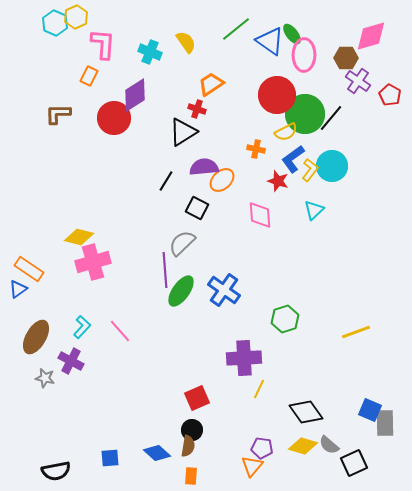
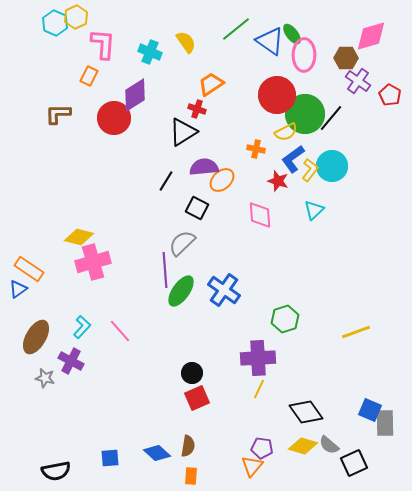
purple cross at (244, 358): moved 14 px right
black circle at (192, 430): moved 57 px up
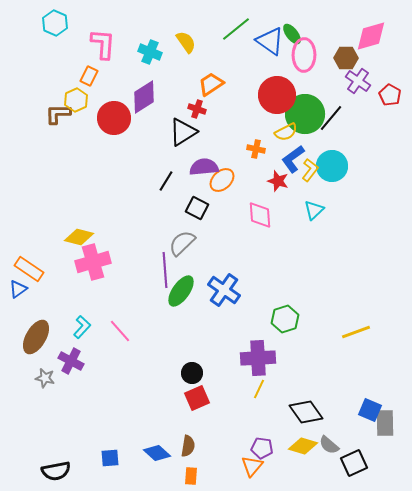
yellow hexagon at (76, 17): moved 83 px down
purple diamond at (135, 95): moved 9 px right, 2 px down
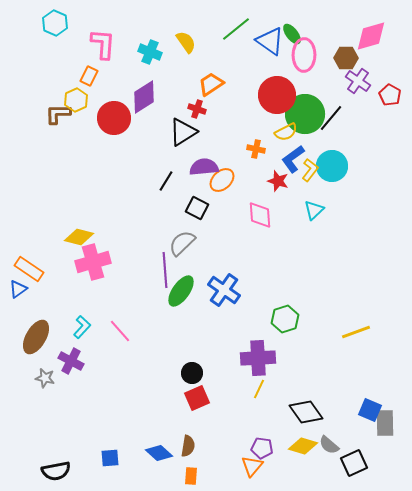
blue diamond at (157, 453): moved 2 px right
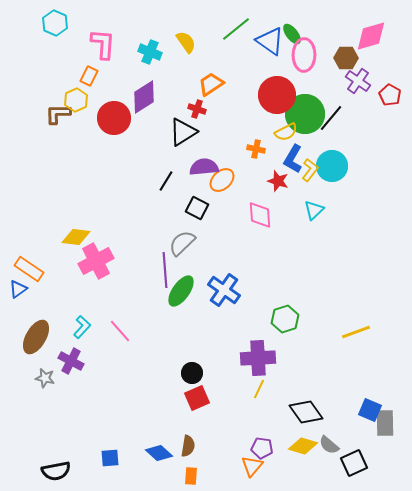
blue L-shape at (293, 159): rotated 24 degrees counterclockwise
yellow diamond at (79, 237): moved 3 px left; rotated 8 degrees counterclockwise
pink cross at (93, 262): moved 3 px right, 1 px up; rotated 12 degrees counterclockwise
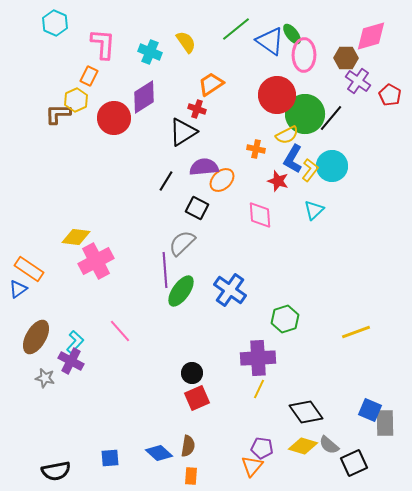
yellow semicircle at (286, 132): moved 1 px right, 3 px down
blue cross at (224, 290): moved 6 px right
cyan L-shape at (82, 327): moved 7 px left, 15 px down
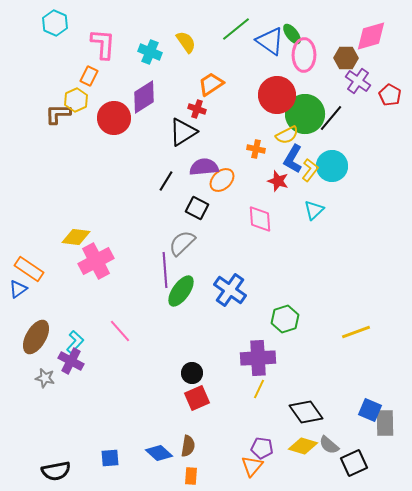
pink diamond at (260, 215): moved 4 px down
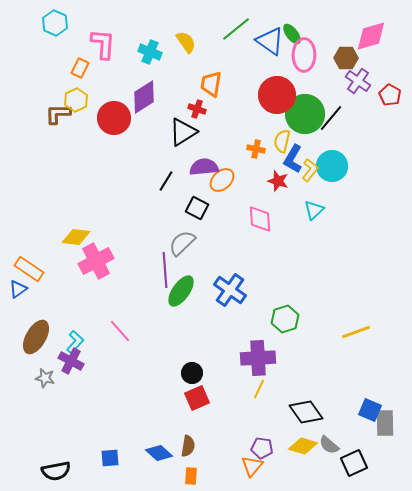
orange rectangle at (89, 76): moved 9 px left, 8 px up
orange trapezoid at (211, 84): rotated 48 degrees counterclockwise
yellow semicircle at (287, 135): moved 5 px left, 6 px down; rotated 130 degrees clockwise
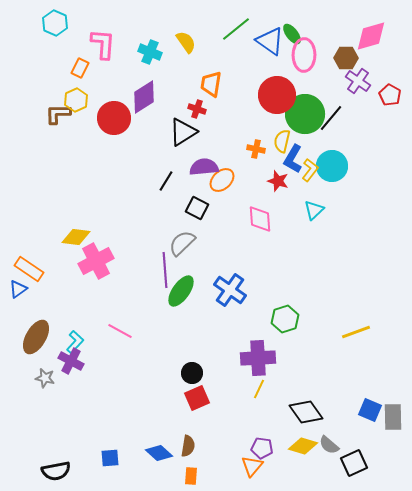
pink line at (120, 331): rotated 20 degrees counterclockwise
gray rectangle at (385, 423): moved 8 px right, 6 px up
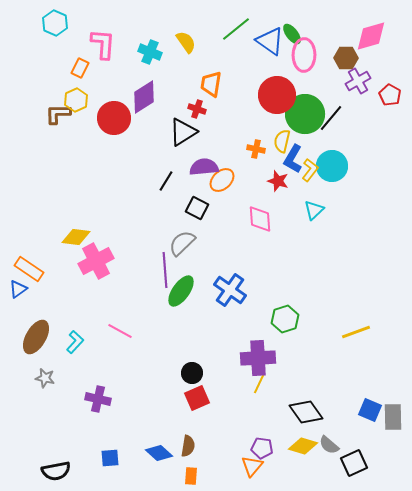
purple cross at (358, 81): rotated 25 degrees clockwise
purple cross at (71, 361): moved 27 px right, 38 px down; rotated 15 degrees counterclockwise
yellow line at (259, 389): moved 5 px up
